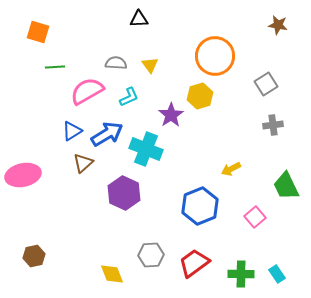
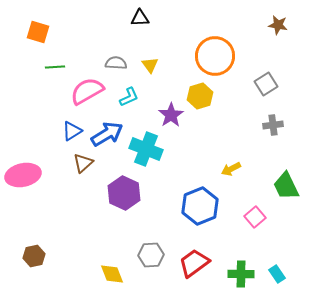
black triangle: moved 1 px right, 1 px up
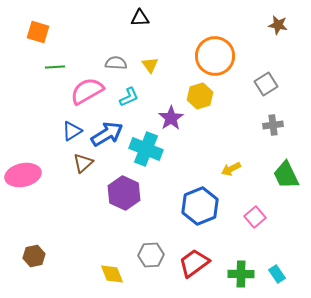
purple star: moved 3 px down
green trapezoid: moved 11 px up
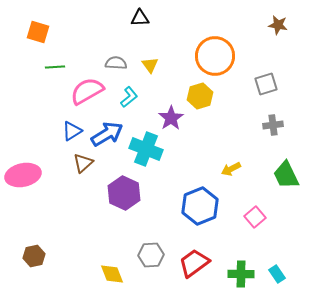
gray square: rotated 15 degrees clockwise
cyan L-shape: rotated 15 degrees counterclockwise
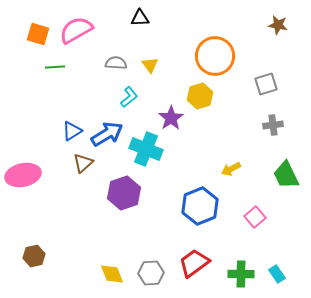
orange square: moved 2 px down
pink semicircle: moved 11 px left, 61 px up
purple hexagon: rotated 16 degrees clockwise
gray hexagon: moved 18 px down
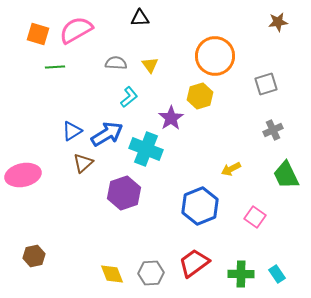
brown star: moved 3 px up; rotated 18 degrees counterclockwise
gray cross: moved 5 px down; rotated 18 degrees counterclockwise
pink square: rotated 15 degrees counterclockwise
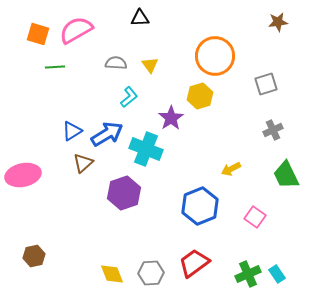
green cross: moved 7 px right; rotated 25 degrees counterclockwise
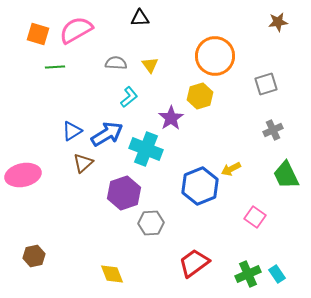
blue hexagon: moved 20 px up
gray hexagon: moved 50 px up
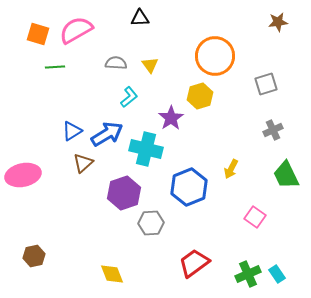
cyan cross: rotated 8 degrees counterclockwise
yellow arrow: rotated 36 degrees counterclockwise
blue hexagon: moved 11 px left, 1 px down
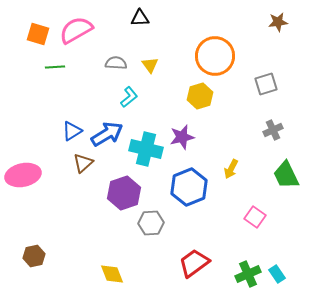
purple star: moved 11 px right, 19 px down; rotated 20 degrees clockwise
